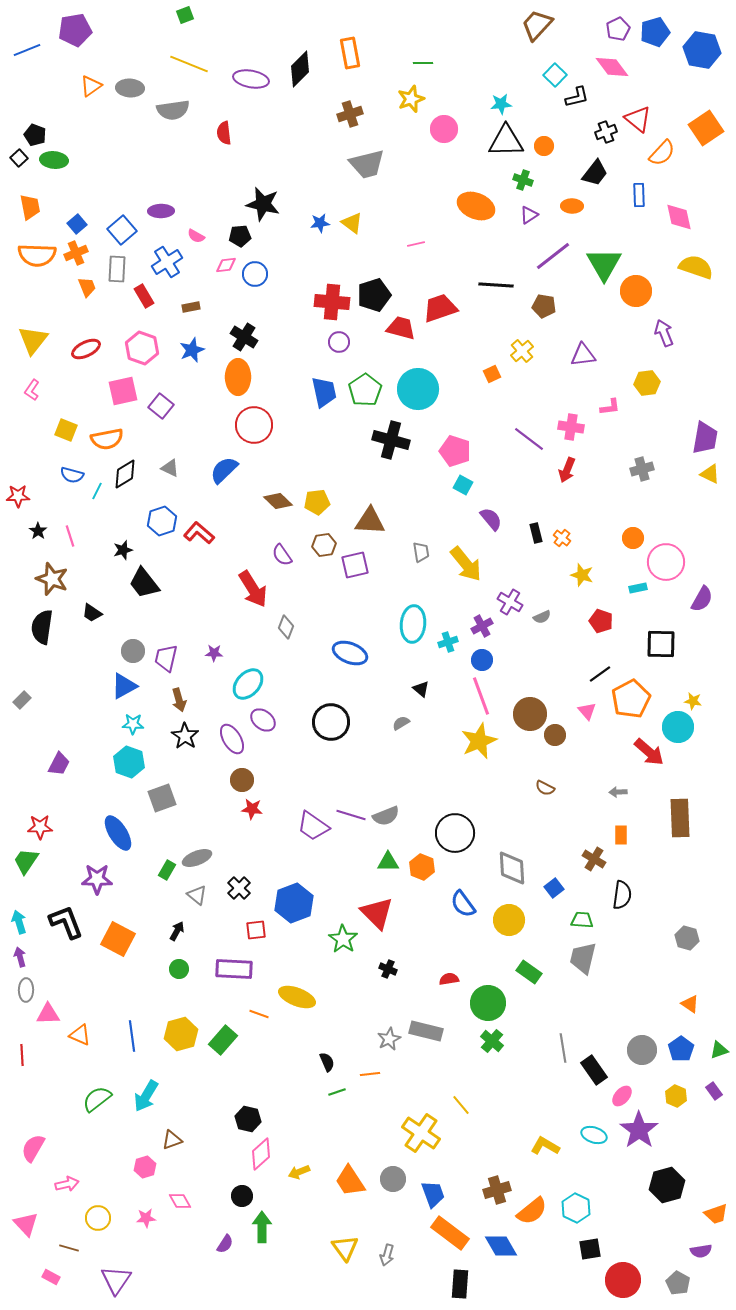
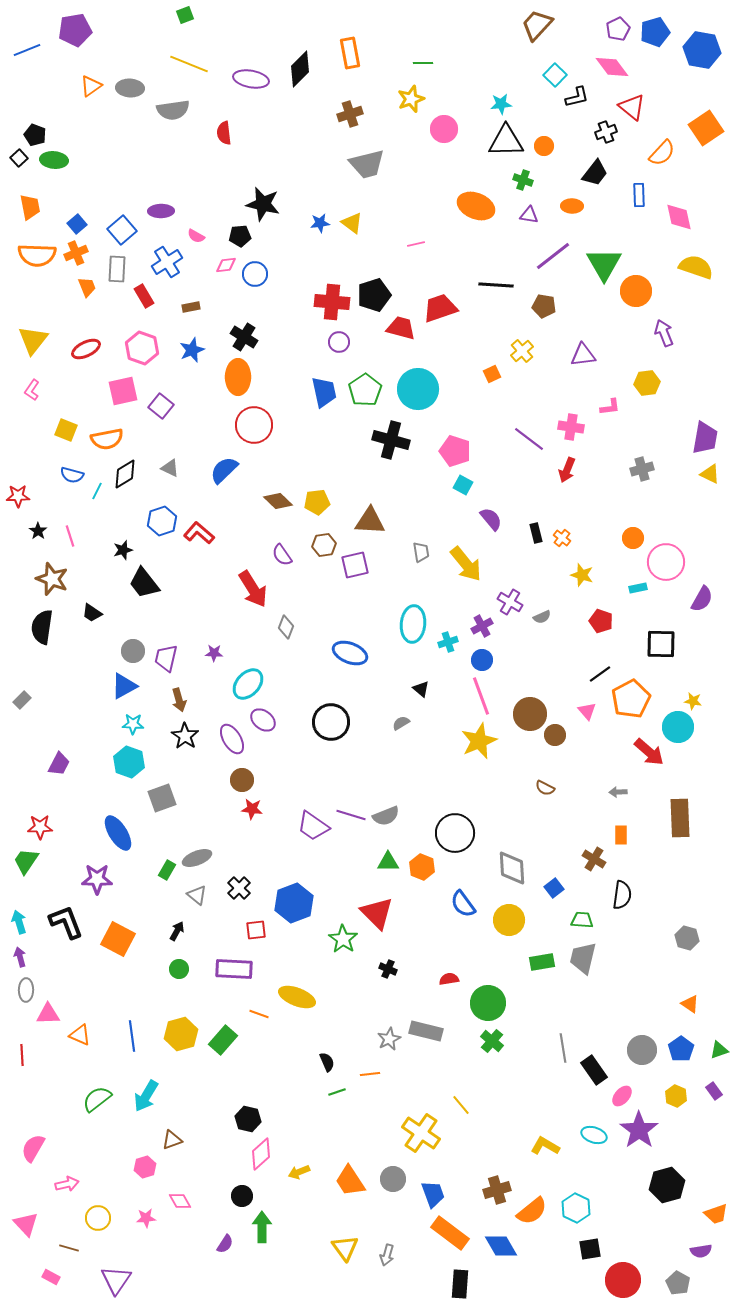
red triangle at (638, 119): moved 6 px left, 12 px up
purple triangle at (529, 215): rotated 42 degrees clockwise
green rectangle at (529, 972): moved 13 px right, 10 px up; rotated 45 degrees counterclockwise
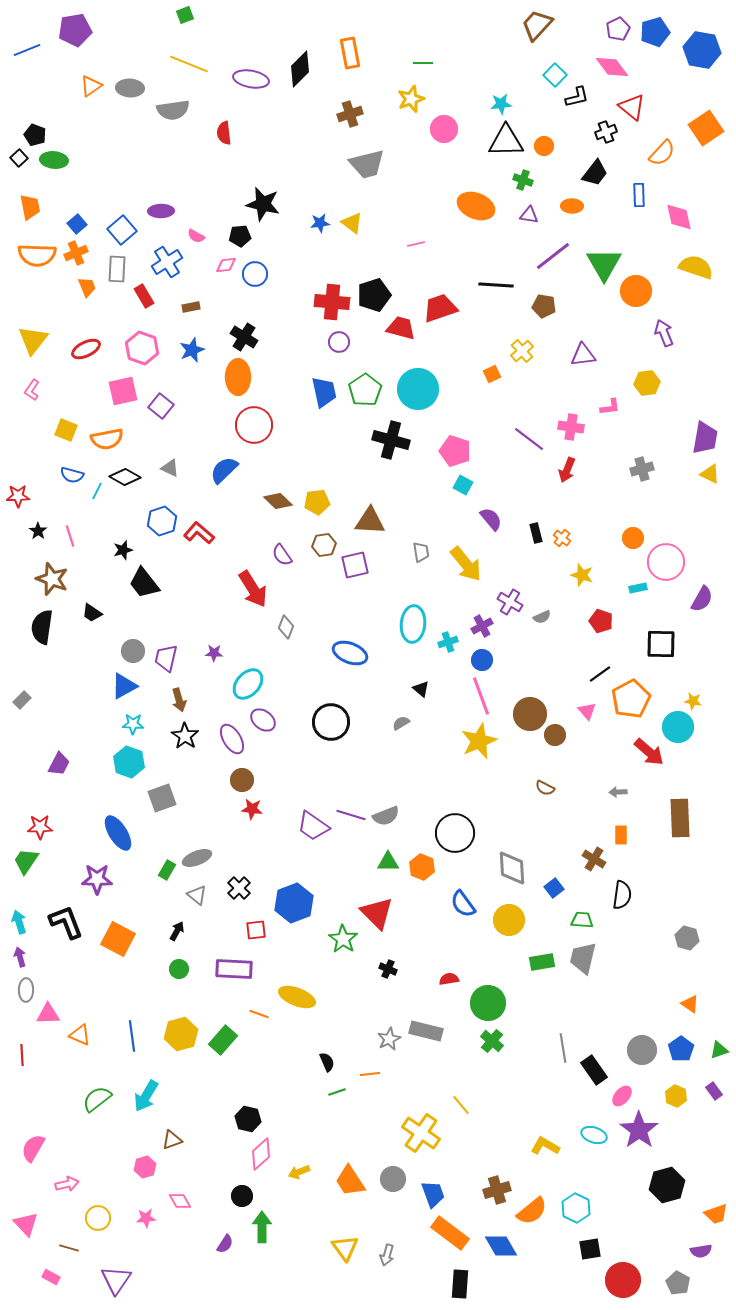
black diamond at (125, 474): moved 3 px down; rotated 60 degrees clockwise
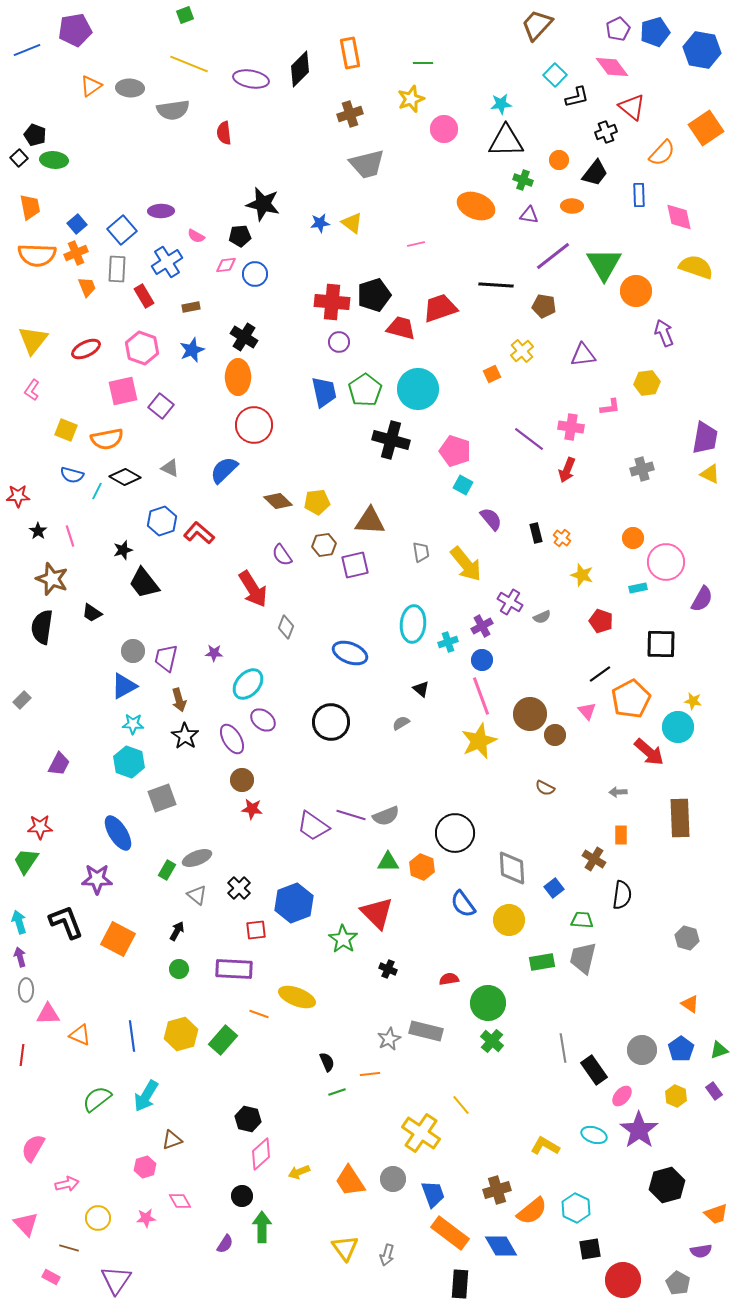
orange circle at (544, 146): moved 15 px right, 14 px down
red line at (22, 1055): rotated 10 degrees clockwise
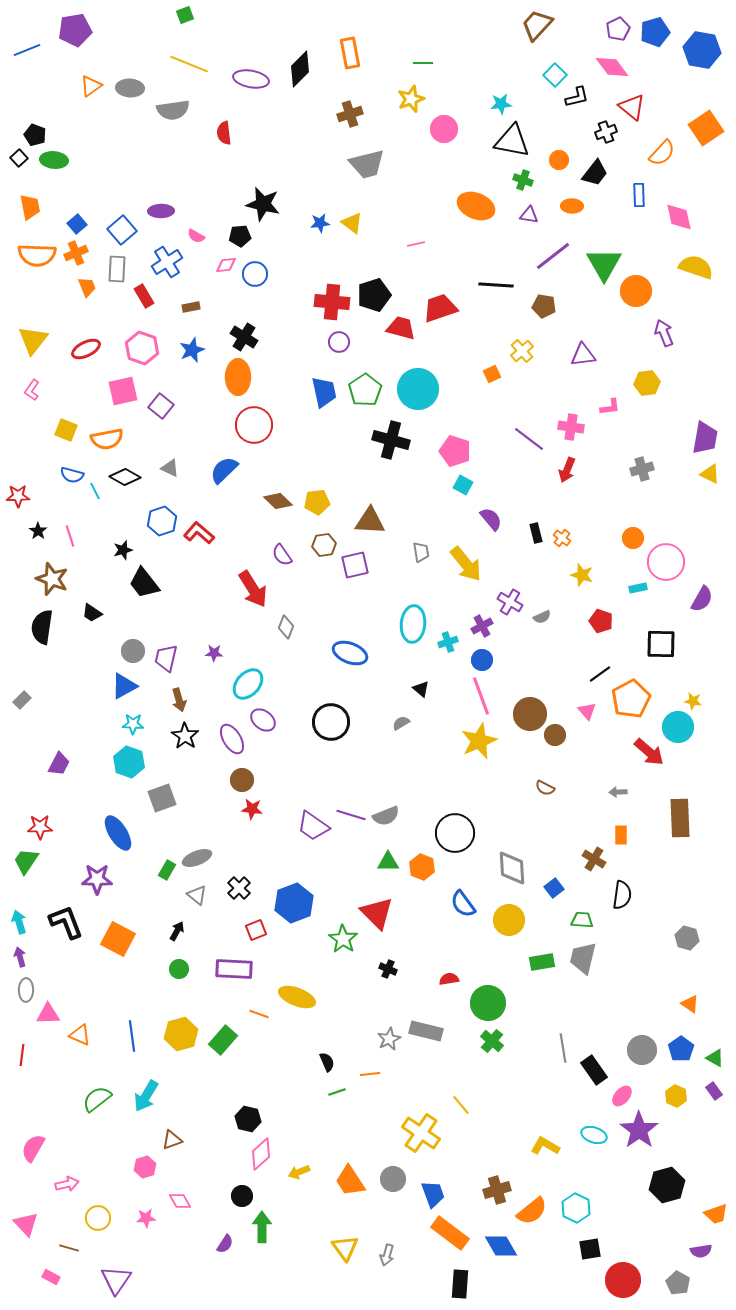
black triangle at (506, 141): moved 6 px right; rotated 12 degrees clockwise
cyan line at (97, 491): moved 2 px left; rotated 54 degrees counterclockwise
red square at (256, 930): rotated 15 degrees counterclockwise
green triangle at (719, 1050): moved 4 px left, 8 px down; rotated 48 degrees clockwise
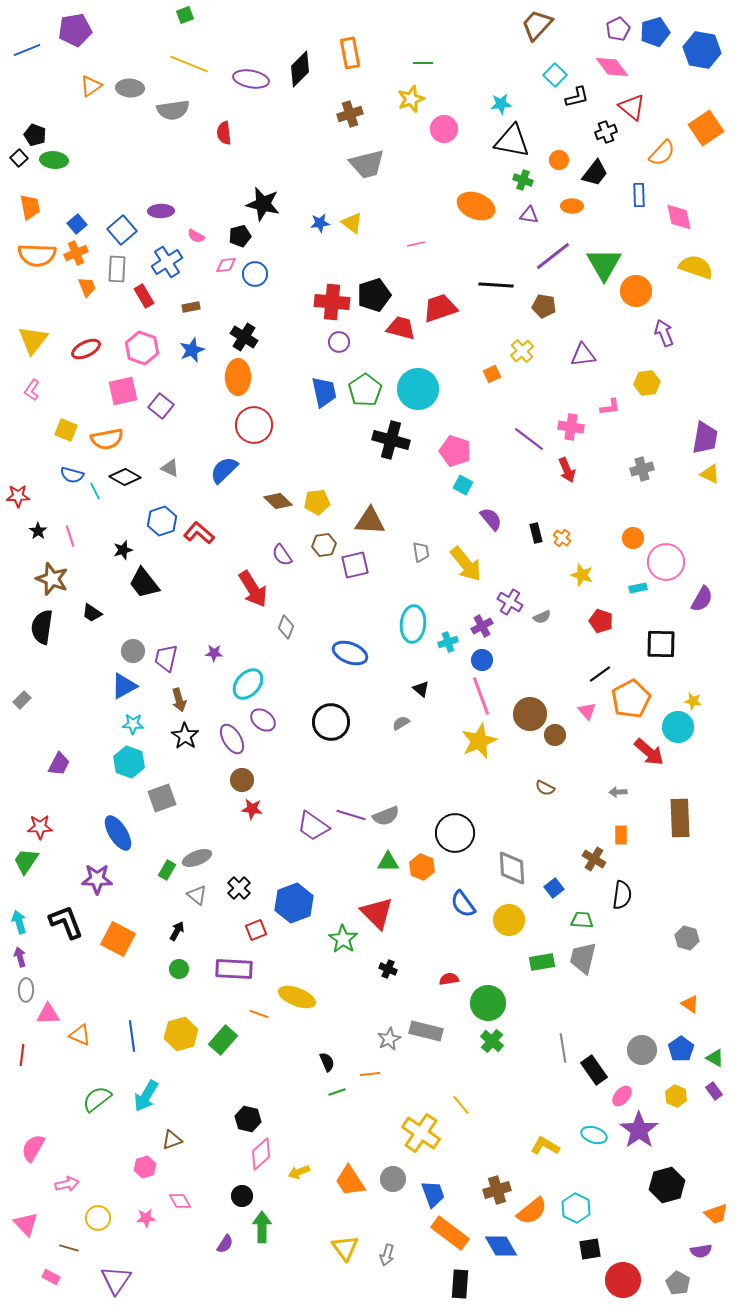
black pentagon at (240, 236): rotated 10 degrees counterclockwise
red arrow at (567, 470): rotated 45 degrees counterclockwise
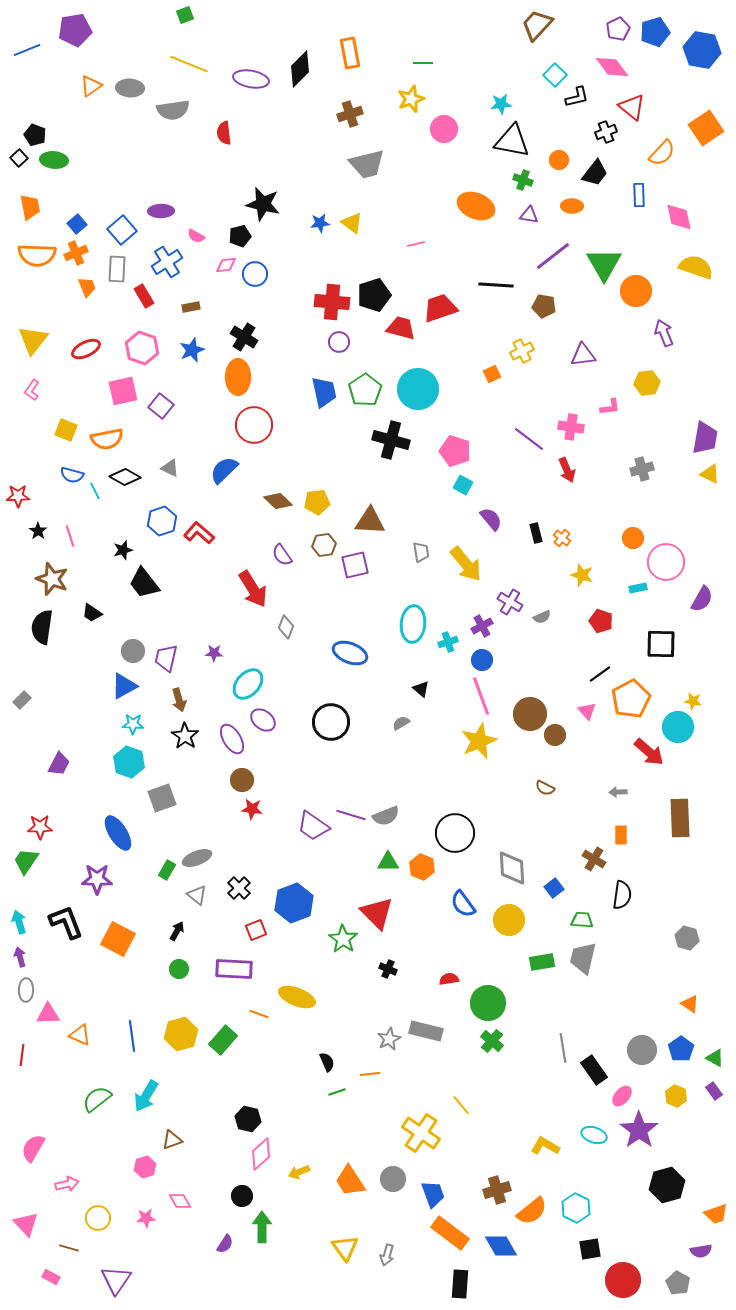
yellow cross at (522, 351): rotated 15 degrees clockwise
